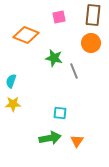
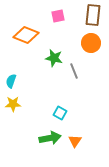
pink square: moved 1 px left, 1 px up
cyan square: rotated 24 degrees clockwise
orange triangle: moved 2 px left
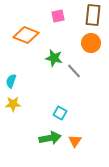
gray line: rotated 21 degrees counterclockwise
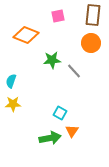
green star: moved 2 px left, 2 px down; rotated 18 degrees counterclockwise
orange triangle: moved 3 px left, 10 px up
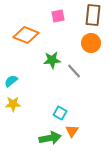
cyan semicircle: rotated 32 degrees clockwise
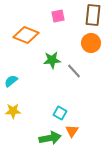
yellow star: moved 7 px down
